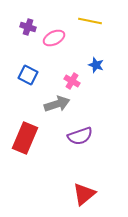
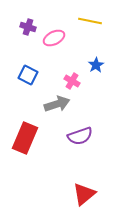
blue star: rotated 21 degrees clockwise
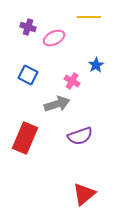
yellow line: moved 1 px left, 4 px up; rotated 10 degrees counterclockwise
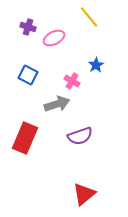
yellow line: rotated 50 degrees clockwise
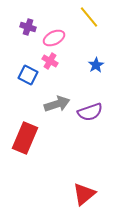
pink cross: moved 22 px left, 20 px up
purple semicircle: moved 10 px right, 24 px up
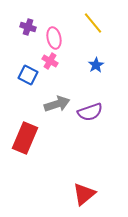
yellow line: moved 4 px right, 6 px down
pink ellipse: rotated 75 degrees counterclockwise
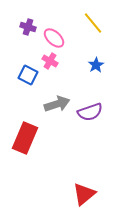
pink ellipse: rotated 35 degrees counterclockwise
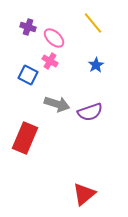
gray arrow: rotated 35 degrees clockwise
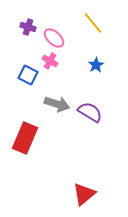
purple semicircle: rotated 130 degrees counterclockwise
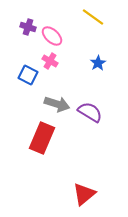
yellow line: moved 6 px up; rotated 15 degrees counterclockwise
pink ellipse: moved 2 px left, 2 px up
blue star: moved 2 px right, 2 px up
red rectangle: moved 17 px right
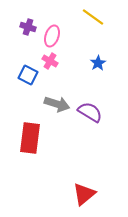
pink ellipse: rotated 65 degrees clockwise
red rectangle: moved 12 px left; rotated 16 degrees counterclockwise
